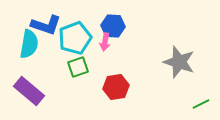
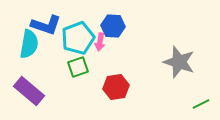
cyan pentagon: moved 3 px right
pink arrow: moved 5 px left
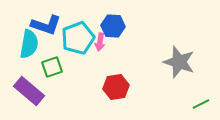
green square: moved 26 px left
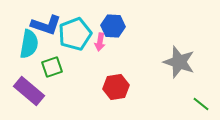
cyan pentagon: moved 3 px left, 4 px up
green line: rotated 66 degrees clockwise
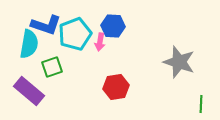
green line: rotated 54 degrees clockwise
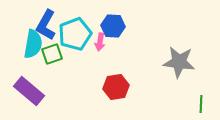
blue L-shape: rotated 100 degrees clockwise
cyan semicircle: moved 4 px right
gray star: rotated 12 degrees counterclockwise
green square: moved 13 px up
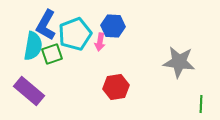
cyan semicircle: moved 2 px down
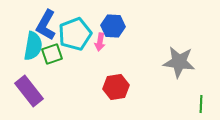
purple rectangle: rotated 12 degrees clockwise
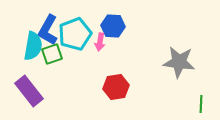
blue L-shape: moved 2 px right, 5 px down
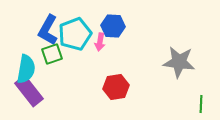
cyan semicircle: moved 7 px left, 23 px down
